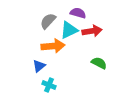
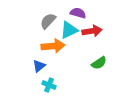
green semicircle: rotated 119 degrees clockwise
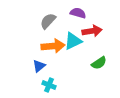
cyan triangle: moved 4 px right, 11 px down
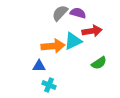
gray semicircle: moved 12 px right, 8 px up
blue triangle: rotated 40 degrees clockwise
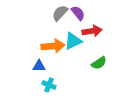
purple semicircle: rotated 35 degrees clockwise
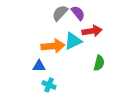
green semicircle: rotated 42 degrees counterclockwise
